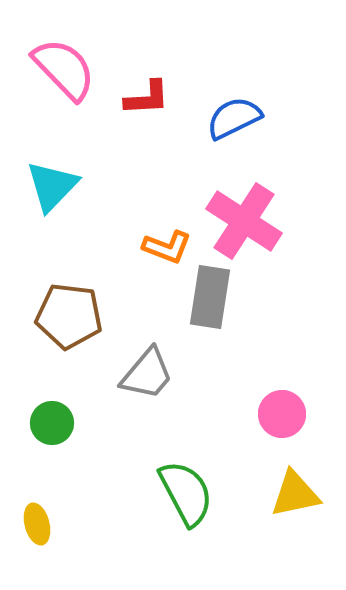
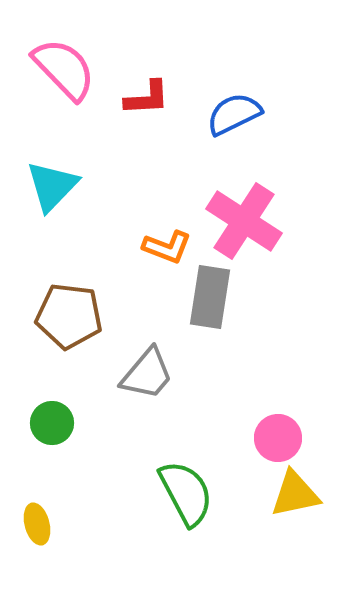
blue semicircle: moved 4 px up
pink circle: moved 4 px left, 24 px down
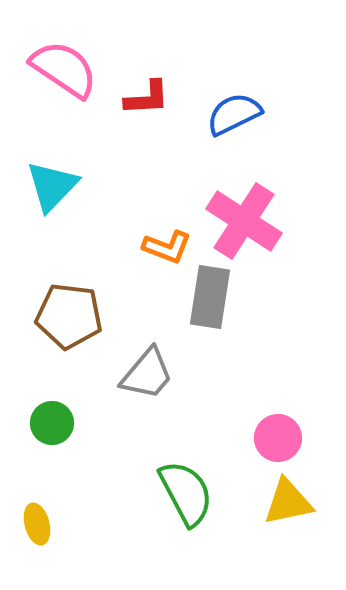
pink semicircle: rotated 12 degrees counterclockwise
yellow triangle: moved 7 px left, 8 px down
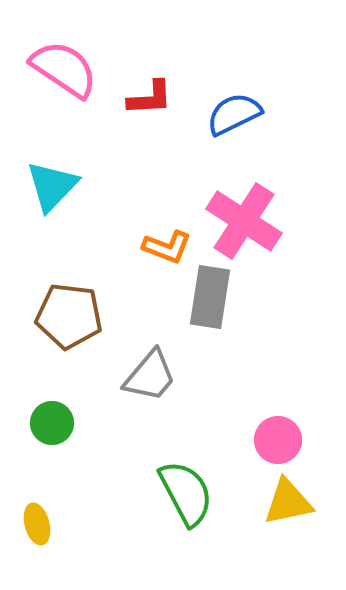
red L-shape: moved 3 px right
gray trapezoid: moved 3 px right, 2 px down
pink circle: moved 2 px down
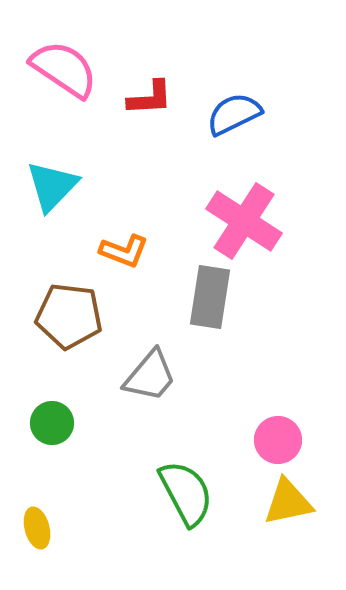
orange L-shape: moved 43 px left, 4 px down
yellow ellipse: moved 4 px down
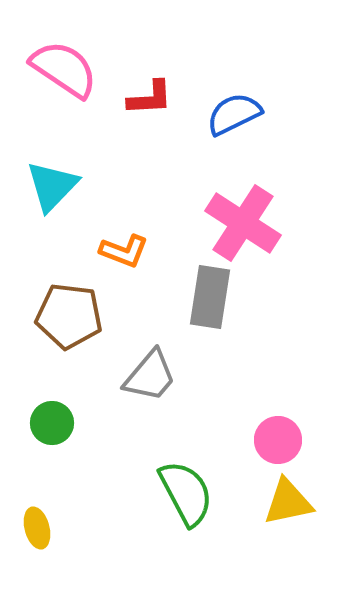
pink cross: moved 1 px left, 2 px down
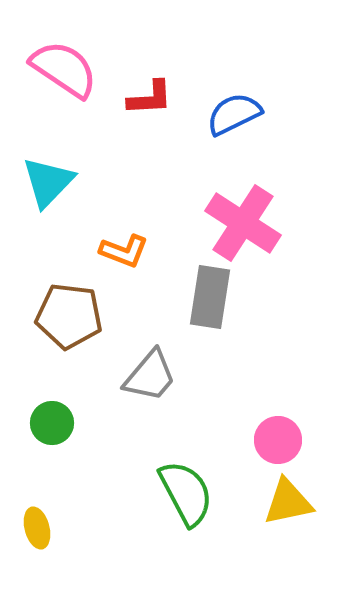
cyan triangle: moved 4 px left, 4 px up
